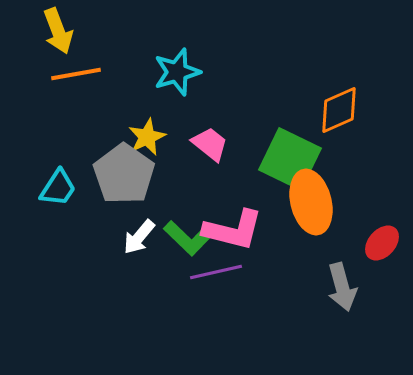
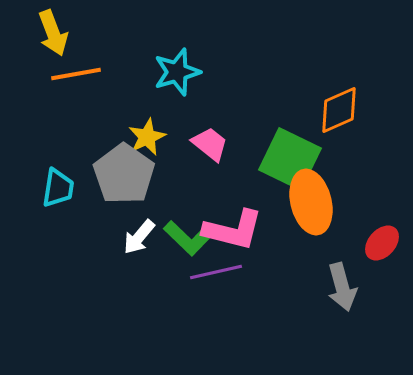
yellow arrow: moved 5 px left, 2 px down
cyan trapezoid: rotated 24 degrees counterclockwise
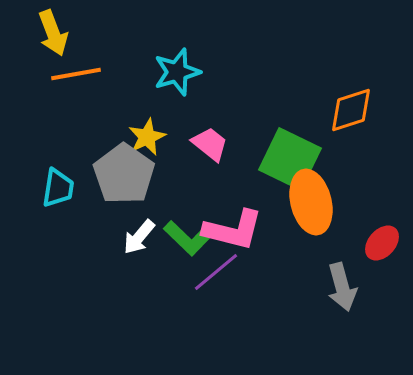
orange diamond: moved 12 px right; rotated 6 degrees clockwise
purple line: rotated 27 degrees counterclockwise
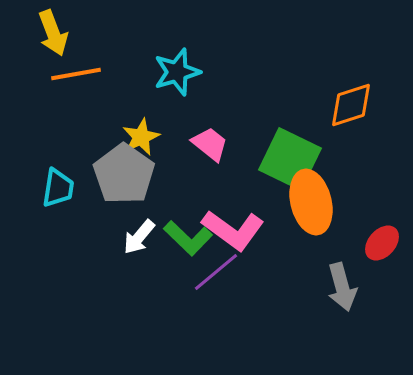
orange diamond: moved 5 px up
yellow star: moved 6 px left
pink L-shape: rotated 22 degrees clockwise
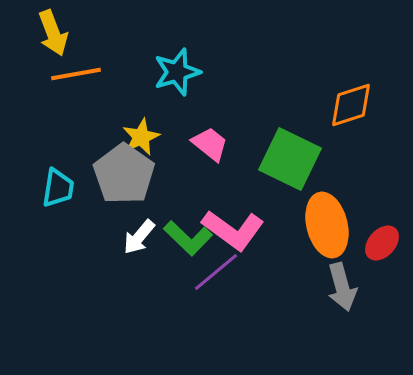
orange ellipse: moved 16 px right, 23 px down
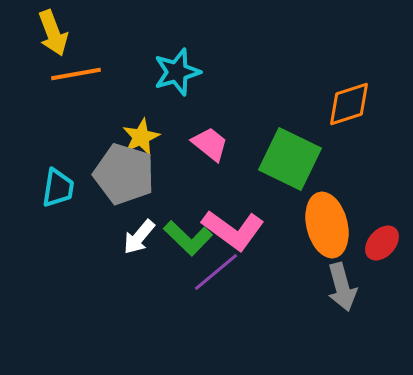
orange diamond: moved 2 px left, 1 px up
gray pentagon: rotated 18 degrees counterclockwise
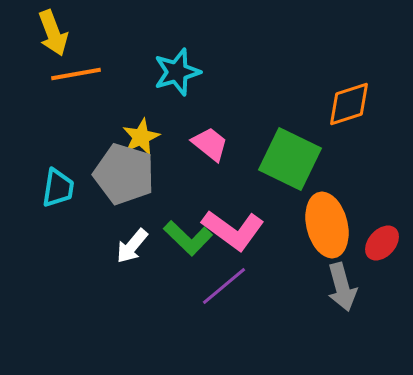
white arrow: moved 7 px left, 9 px down
purple line: moved 8 px right, 14 px down
